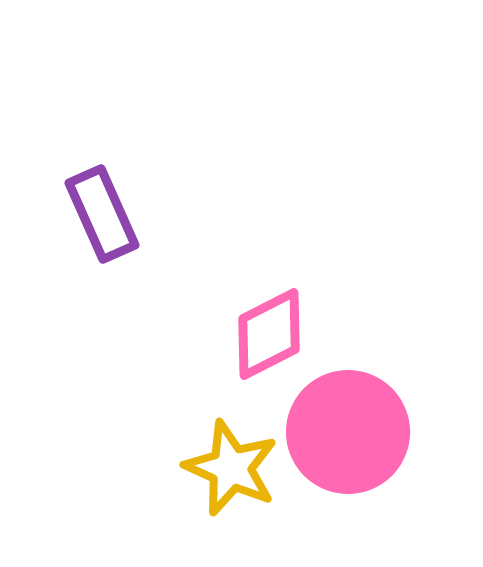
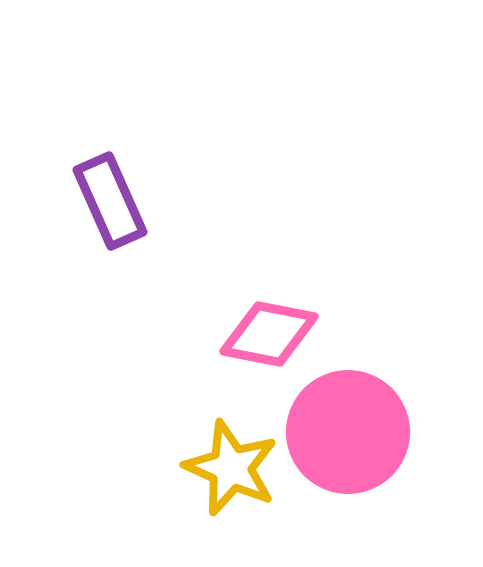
purple rectangle: moved 8 px right, 13 px up
pink diamond: rotated 38 degrees clockwise
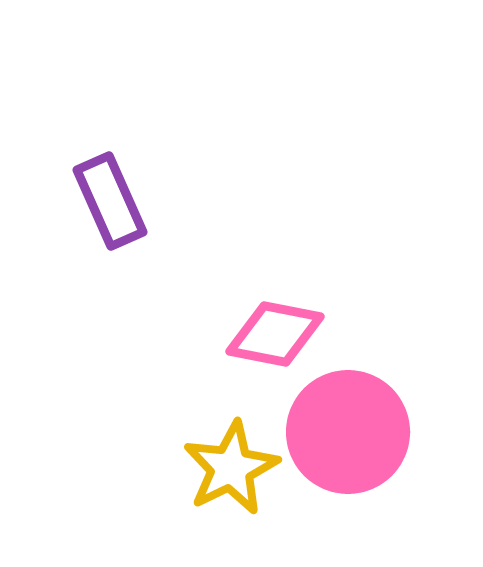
pink diamond: moved 6 px right
yellow star: rotated 22 degrees clockwise
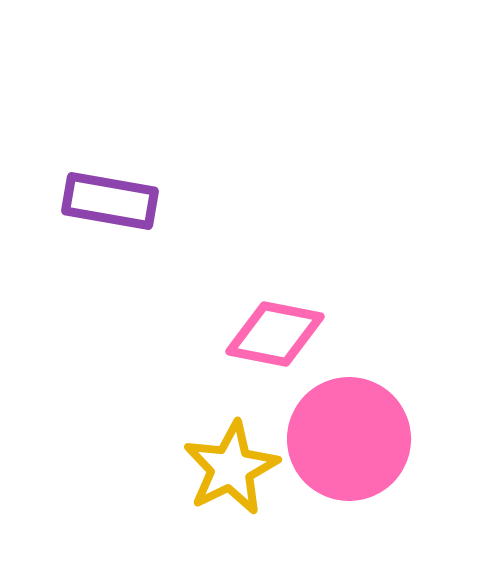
purple rectangle: rotated 56 degrees counterclockwise
pink circle: moved 1 px right, 7 px down
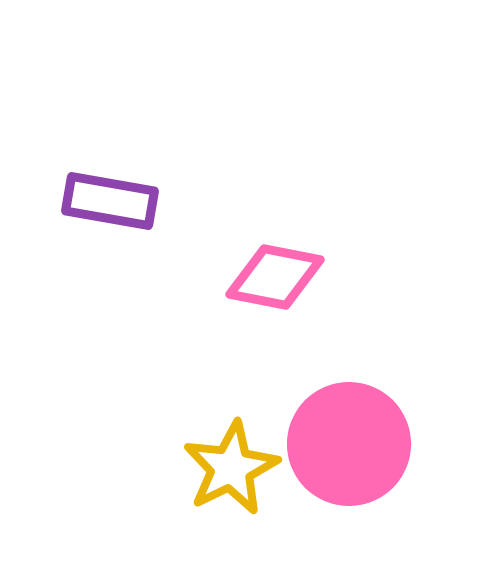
pink diamond: moved 57 px up
pink circle: moved 5 px down
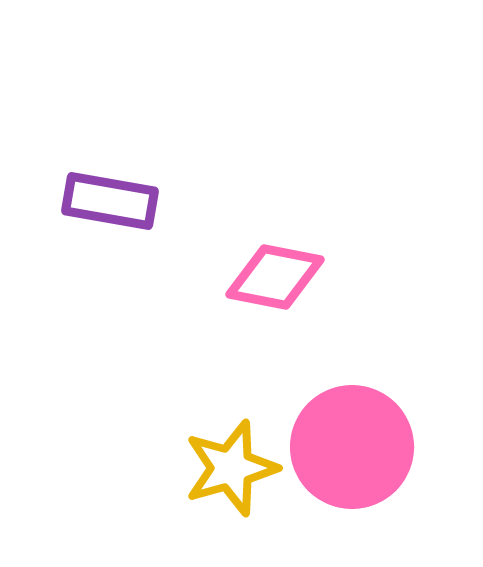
pink circle: moved 3 px right, 3 px down
yellow star: rotated 10 degrees clockwise
